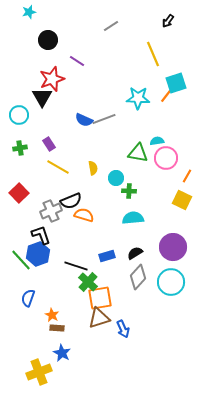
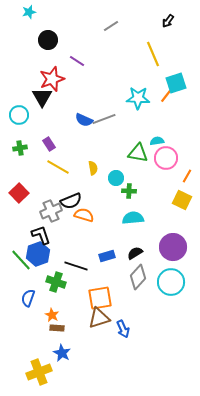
green cross at (88, 282): moved 32 px left; rotated 24 degrees counterclockwise
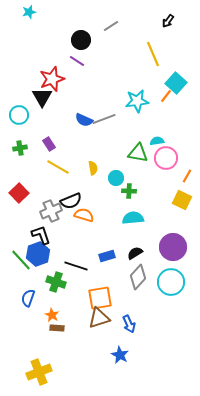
black circle at (48, 40): moved 33 px right
cyan square at (176, 83): rotated 30 degrees counterclockwise
cyan star at (138, 98): moved 1 px left, 3 px down; rotated 10 degrees counterclockwise
blue arrow at (123, 329): moved 6 px right, 5 px up
blue star at (62, 353): moved 58 px right, 2 px down
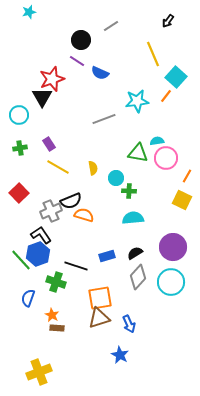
cyan square at (176, 83): moved 6 px up
blue semicircle at (84, 120): moved 16 px right, 47 px up
black L-shape at (41, 235): rotated 15 degrees counterclockwise
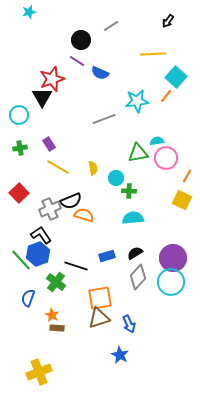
yellow line at (153, 54): rotated 70 degrees counterclockwise
green triangle at (138, 153): rotated 20 degrees counterclockwise
gray cross at (51, 211): moved 1 px left, 2 px up
purple circle at (173, 247): moved 11 px down
green cross at (56, 282): rotated 18 degrees clockwise
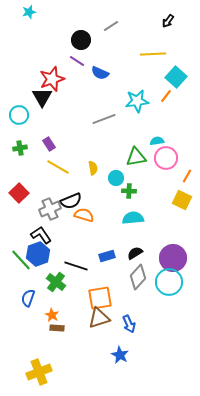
green triangle at (138, 153): moved 2 px left, 4 px down
cyan circle at (171, 282): moved 2 px left
